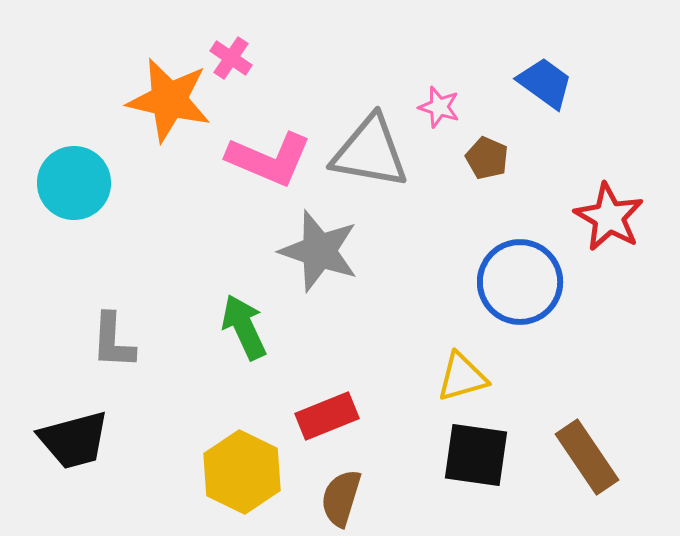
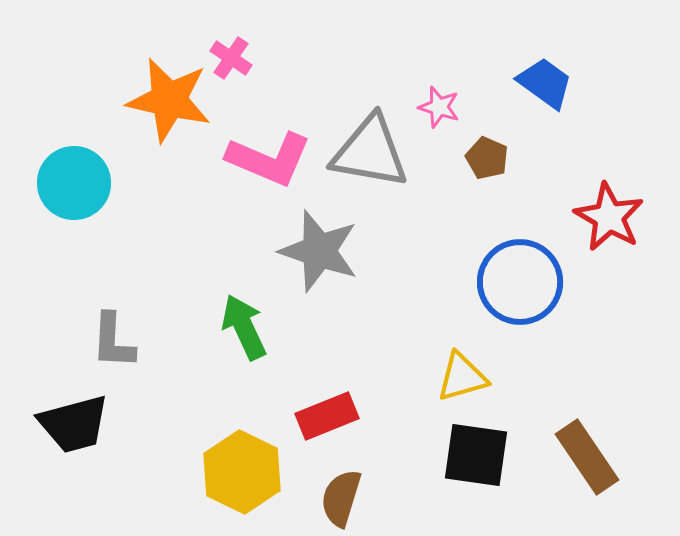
black trapezoid: moved 16 px up
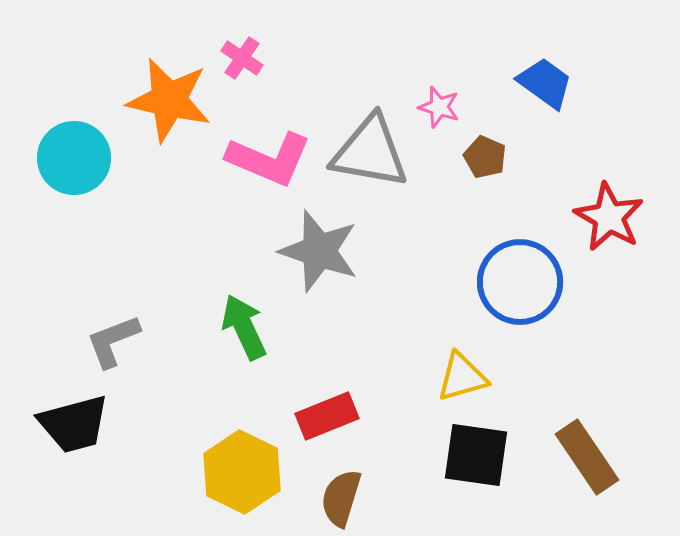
pink cross: moved 11 px right
brown pentagon: moved 2 px left, 1 px up
cyan circle: moved 25 px up
gray L-shape: rotated 66 degrees clockwise
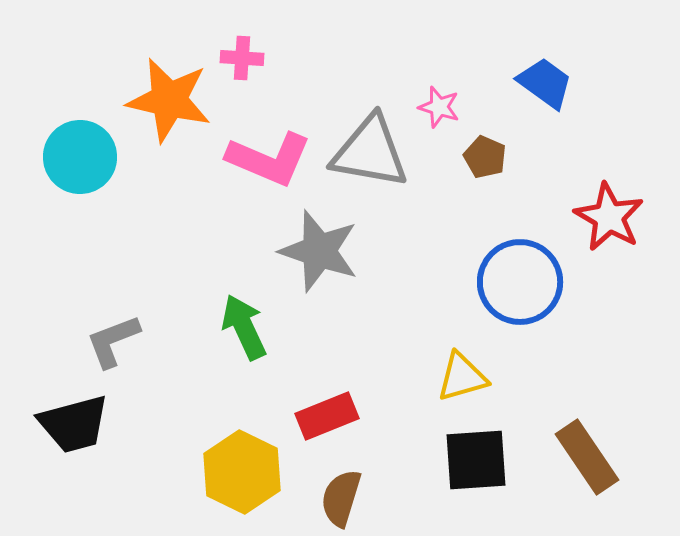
pink cross: rotated 30 degrees counterclockwise
cyan circle: moved 6 px right, 1 px up
black square: moved 5 px down; rotated 12 degrees counterclockwise
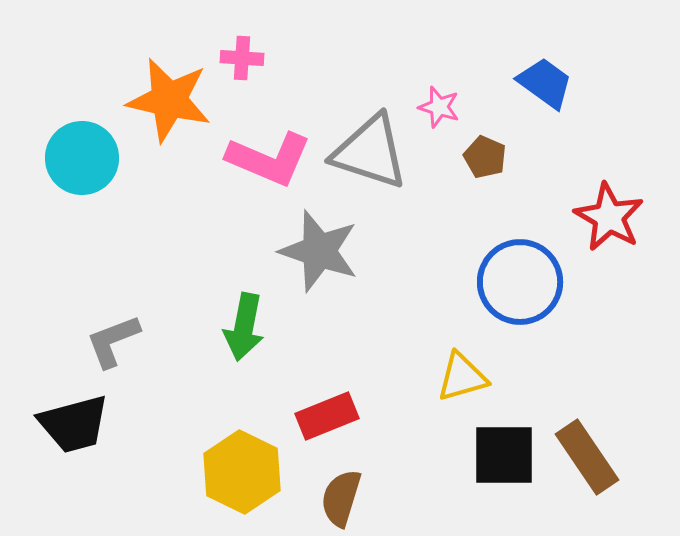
gray triangle: rotated 8 degrees clockwise
cyan circle: moved 2 px right, 1 px down
green arrow: rotated 144 degrees counterclockwise
black square: moved 28 px right, 5 px up; rotated 4 degrees clockwise
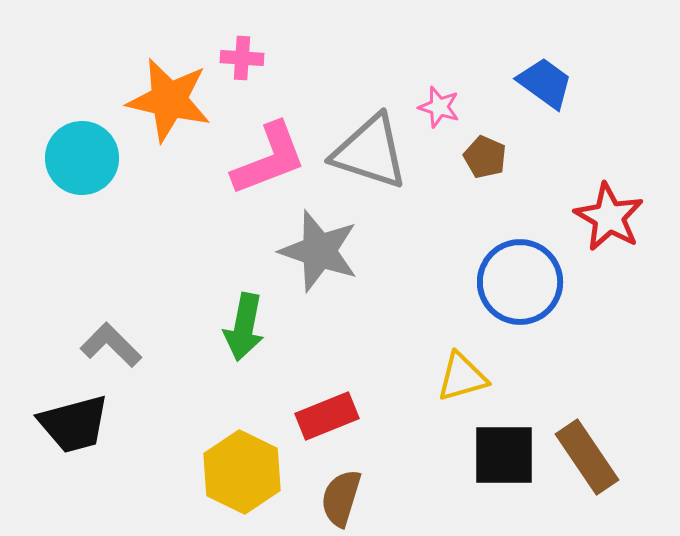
pink L-shape: rotated 44 degrees counterclockwise
gray L-shape: moved 2 px left, 4 px down; rotated 66 degrees clockwise
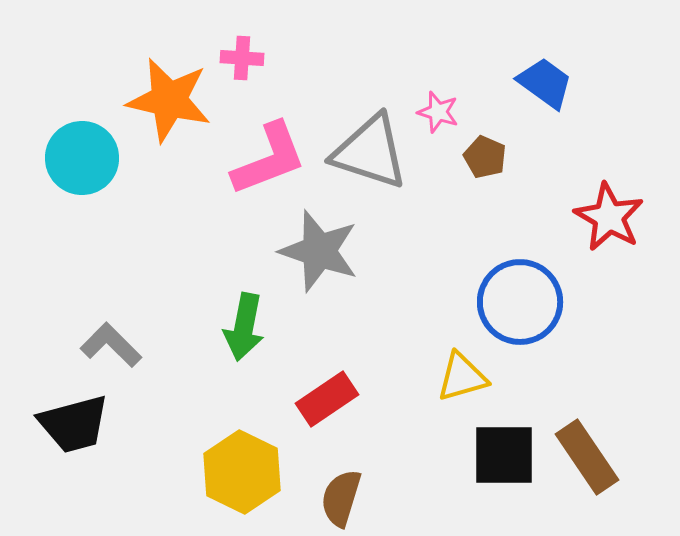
pink star: moved 1 px left, 5 px down
blue circle: moved 20 px down
red rectangle: moved 17 px up; rotated 12 degrees counterclockwise
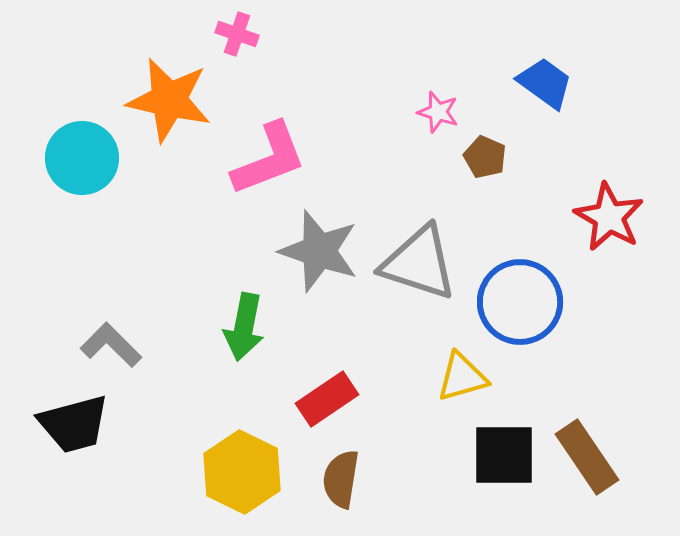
pink cross: moved 5 px left, 24 px up; rotated 15 degrees clockwise
gray triangle: moved 49 px right, 111 px down
brown semicircle: moved 19 px up; rotated 8 degrees counterclockwise
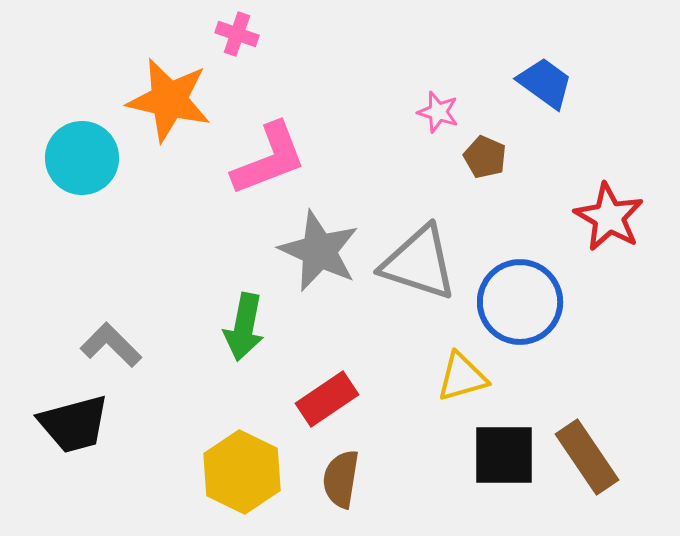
gray star: rotated 6 degrees clockwise
